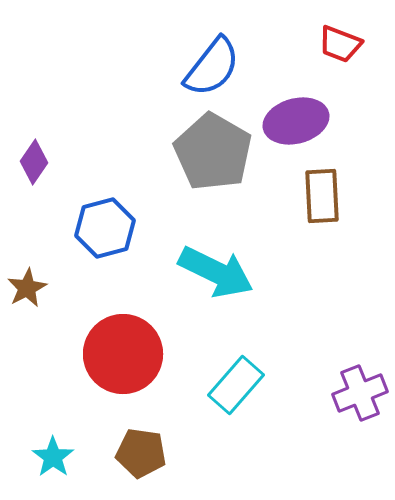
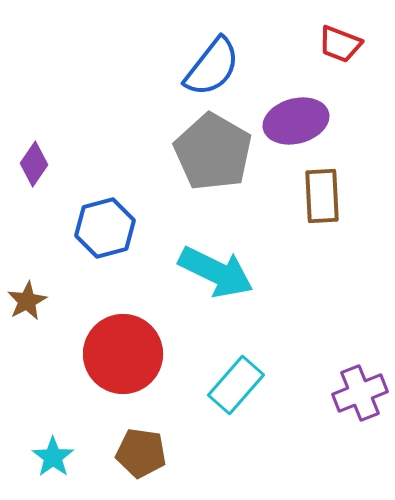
purple diamond: moved 2 px down
brown star: moved 13 px down
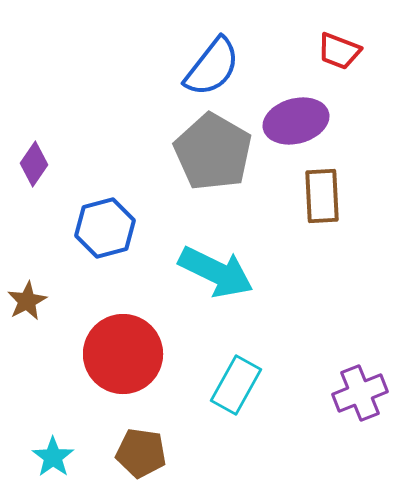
red trapezoid: moved 1 px left, 7 px down
cyan rectangle: rotated 12 degrees counterclockwise
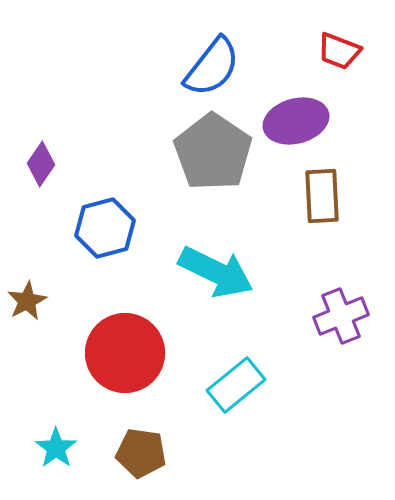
gray pentagon: rotated 4 degrees clockwise
purple diamond: moved 7 px right
red circle: moved 2 px right, 1 px up
cyan rectangle: rotated 22 degrees clockwise
purple cross: moved 19 px left, 77 px up
cyan star: moved 3 px right, 9 px up
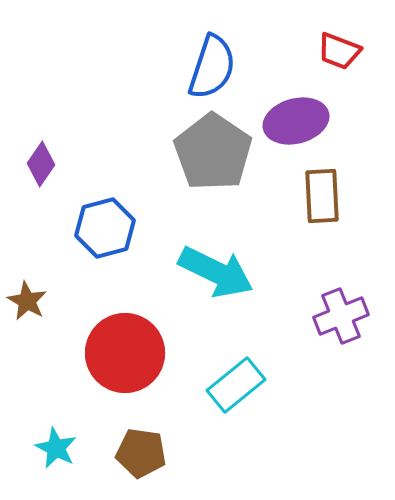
blue semicircle: rotated 20 degrees counterclockwise
brown star: rotated 15 degrees counterclockwise
cyan star: rotated 9 degrees counterclockwise
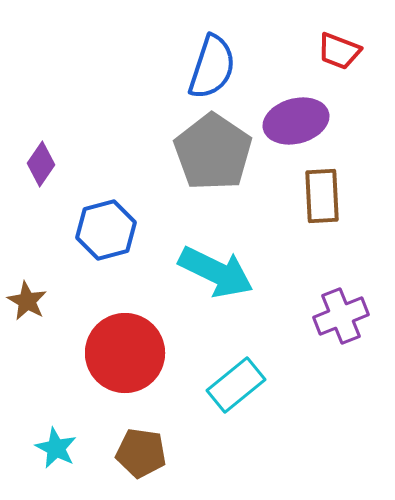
blue hexagon: moved 1 px right, 2 px down
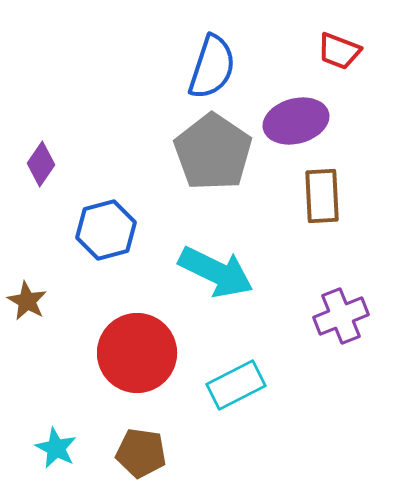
red circle: moved 12 px right
cyan rectangle: rotated 12 degrees clockwise
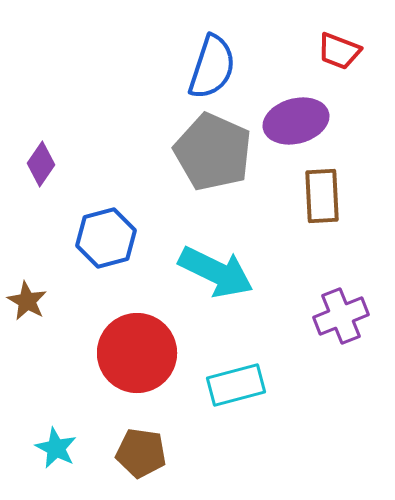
gray pentagon: rotated 10 degrees counterclockwise
blue hexagon: moved 8 px down
cyan rectangle: rotated 12 degrees clockwise
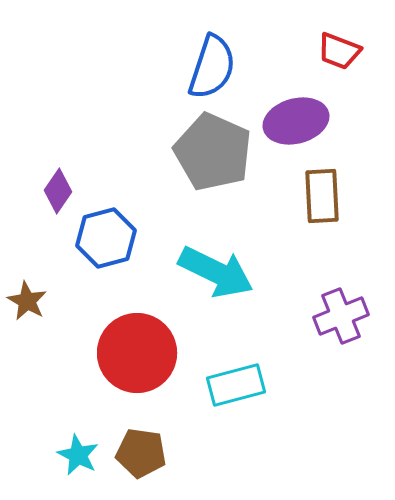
purple diamond: moved 17 px right, 27 px down
cyan star: moved 22 px right, 7 px down
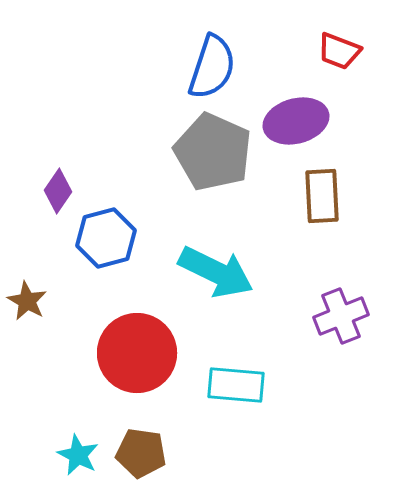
cyan rectangle: rotated 20 degrees clockwise
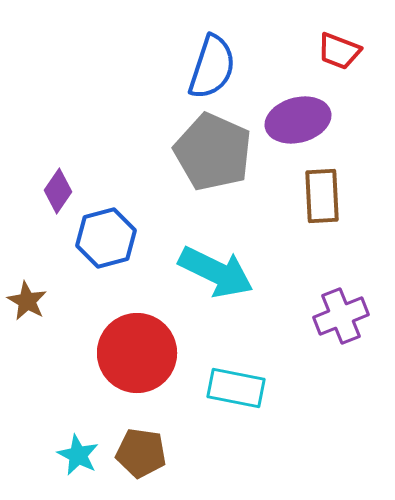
purple ellipse: moved 2 px right, 1 px up
cyan rectangle: moved 3 px down; rotated 6 degrees clockwise
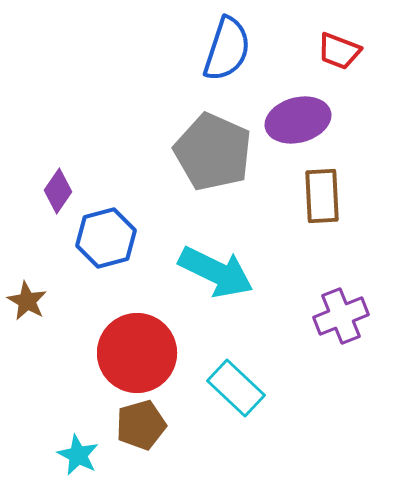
blue semicircle: moved 15 px right, 18 px up
cyan rectangle: rotated 32 degrees clockwise
brown pentagon: moved 28 px up; rotated 24 degrees counterclockwise
